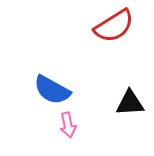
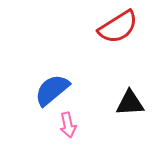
red semicircle: moved 4 px right, 1 px down
blue semicircle: rotated 111 degrees clockwise
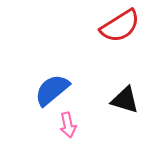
red semicircle: moved 2 px right, 1 px up
black triangle: moved 5 px left, 3 px up; rotated 20 degrees clockwise
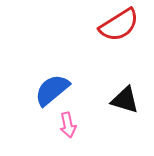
red semicircle: moved 1 px left, 1 px up
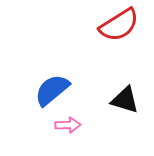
pink arrow: rotated 80 degrees counterclockwise
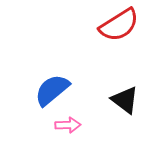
black triangle: rotated 20 degrees clockwise
